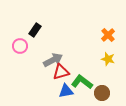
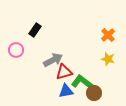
pink circle: moved 4 px left, 4 px down
red triangle: moved 3 px right
brown circle: moved 8 px left
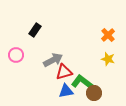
pink circle: moved 5 px down
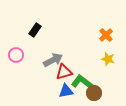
orange cross: moved 2 px left
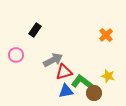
yellow star: moved 17 px down
